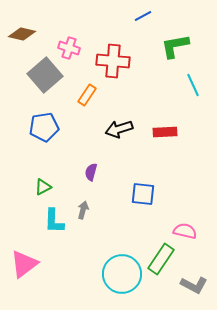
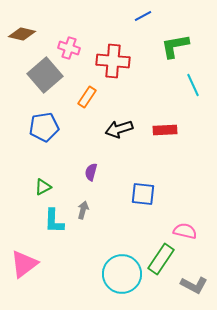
orange rectangle: moved 2 px down
red rectangle: moved 2 px up
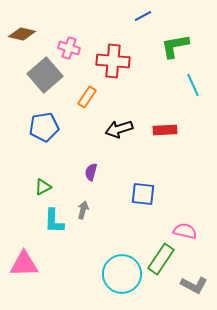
pink triangle: rotated 36 degrees clockwise
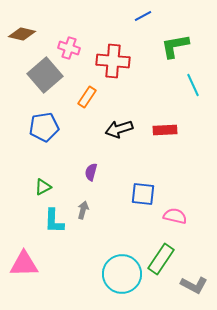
pink semicircle: moved 10 px left, 15 px up
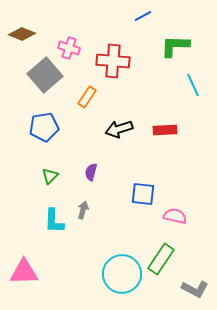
brown diamond: rotated 8 degrees clockwise
green L-shape: rotated 12 degrees clockwise
green triangle: moved 7 px right, 11 px up; rotated 18 degrees counterclockwise
pink triangle: moved 8 px down
gray L-shape: moved 1 px right, 4 px down
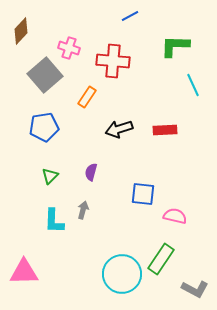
blue line: moved 13 px left
brown diamond: moved 1 px left, 3 px up; rotated 68 degrees counterclockwise
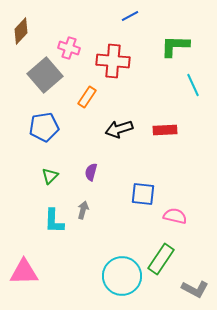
cyan circle: moved 2 px down
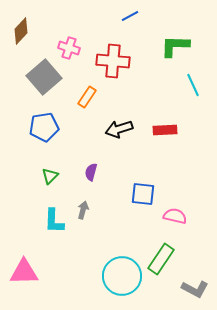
gray square: moved 1 px left, 2 px down
